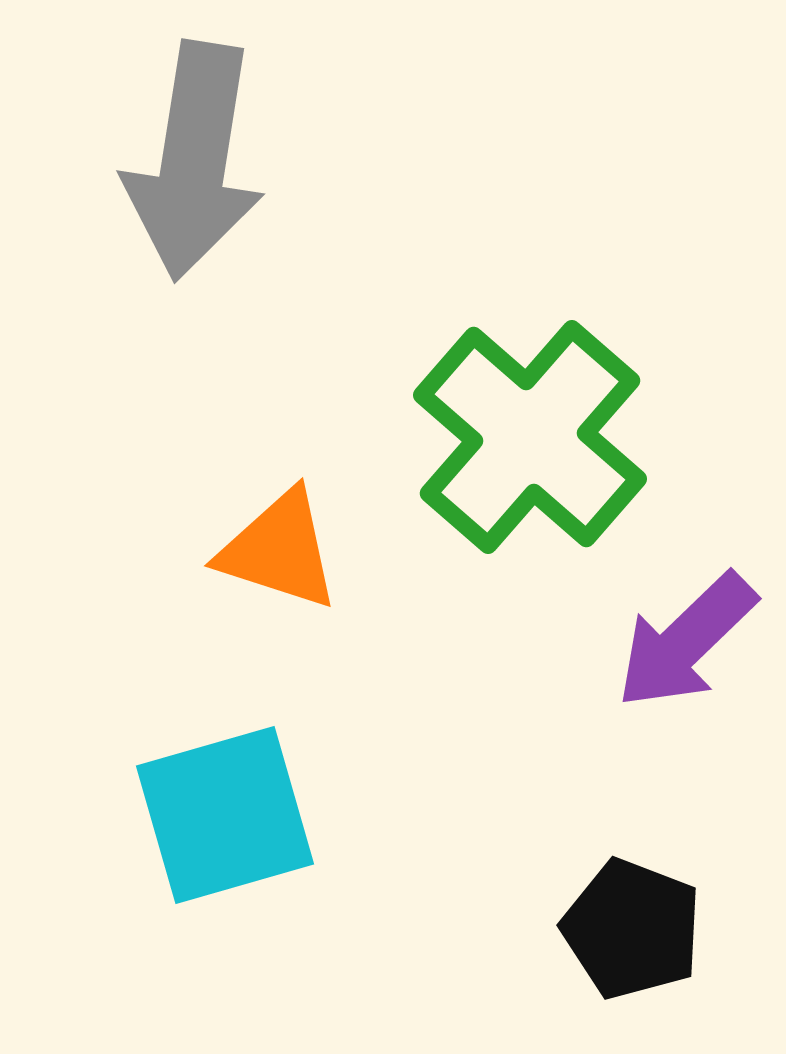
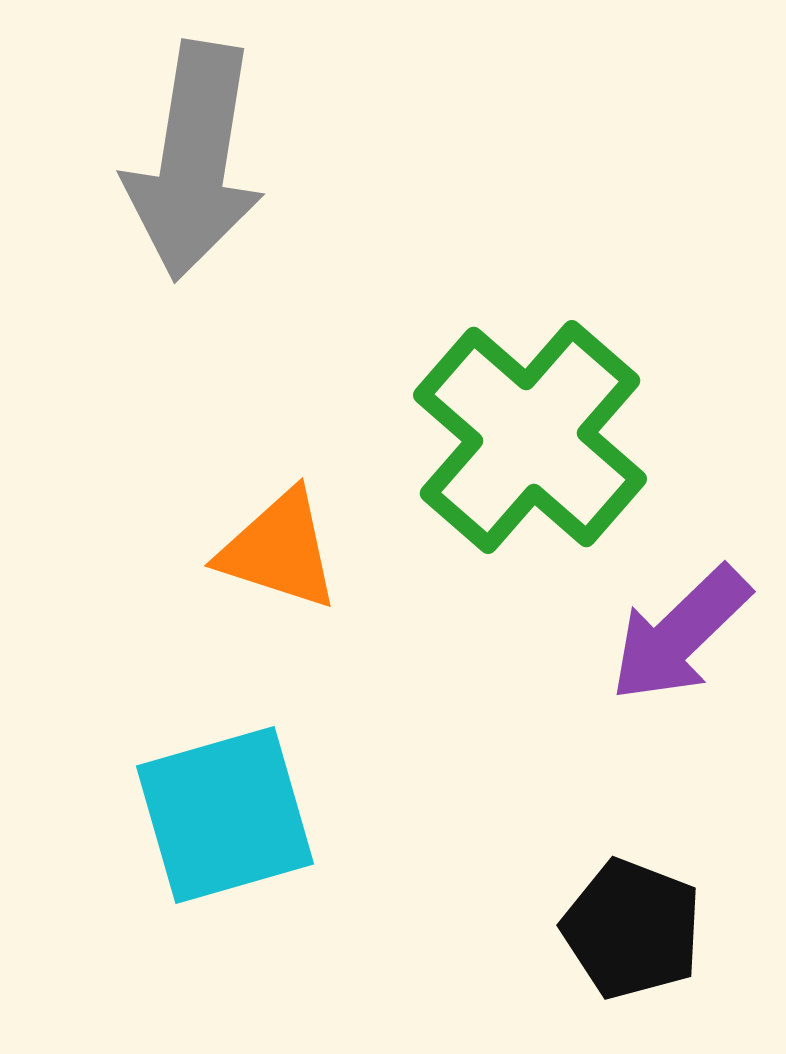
purple arrow: moved 6 px left, 7 px up
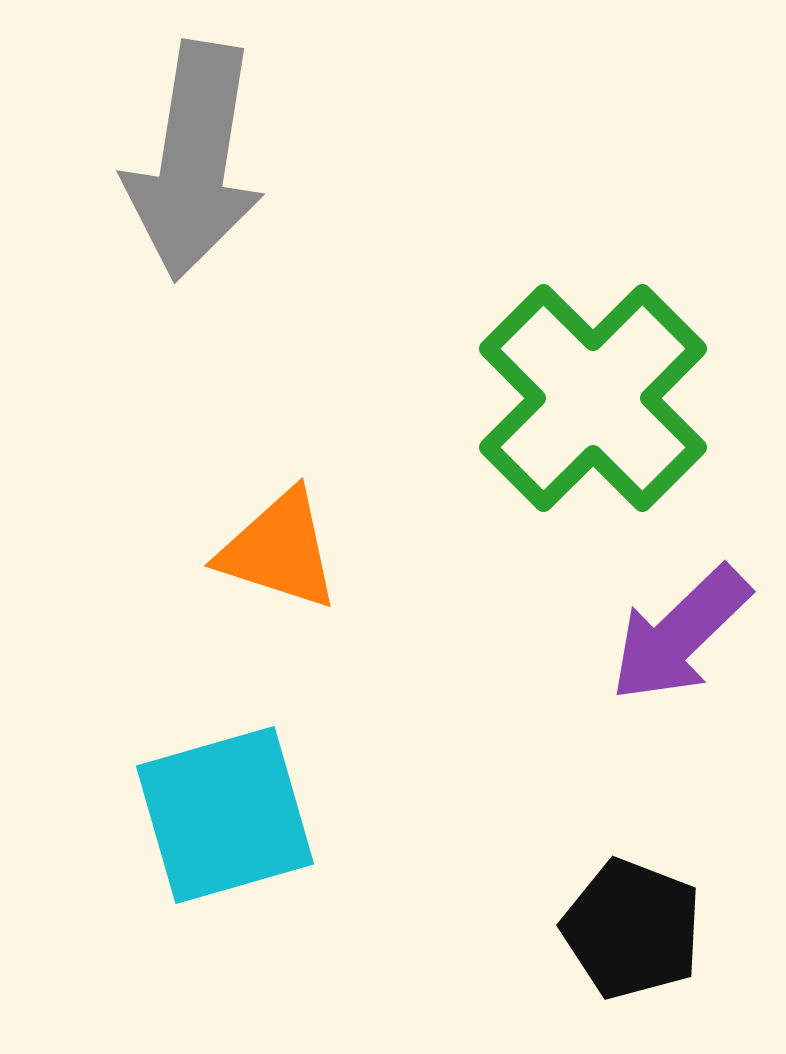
green cross: moved 63 px right, 39 px up; rotated 4 degrees clockwise
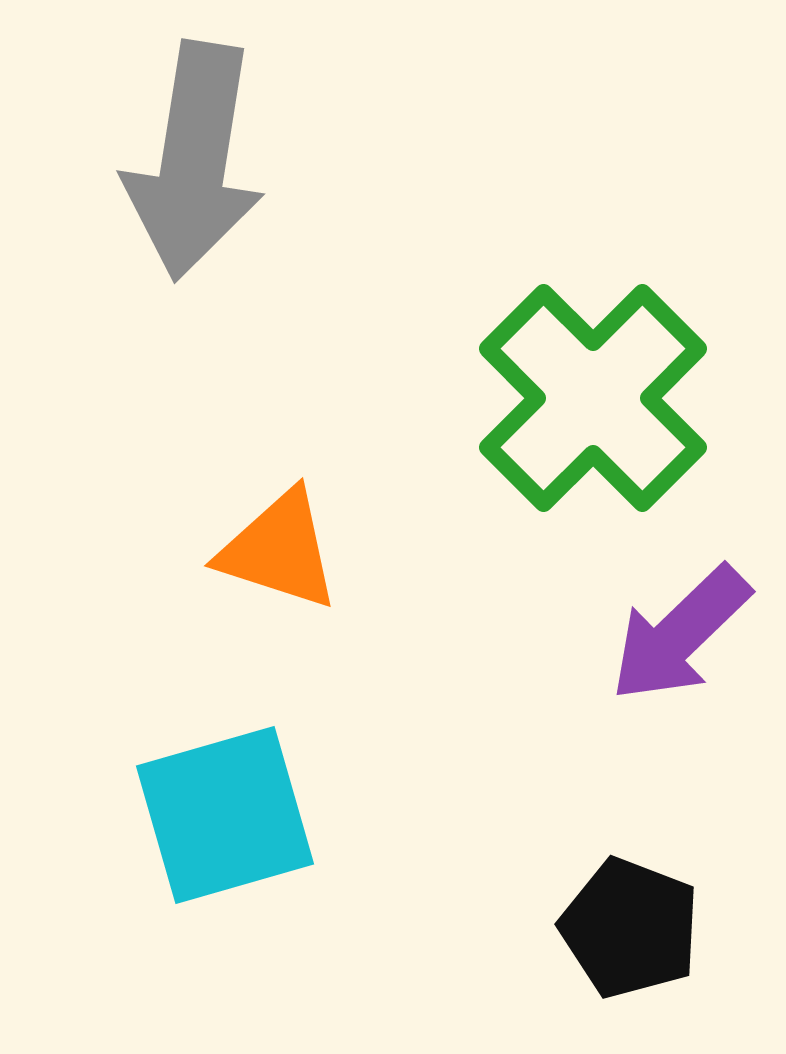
black pentagon: moved 2 px left, 1 px up
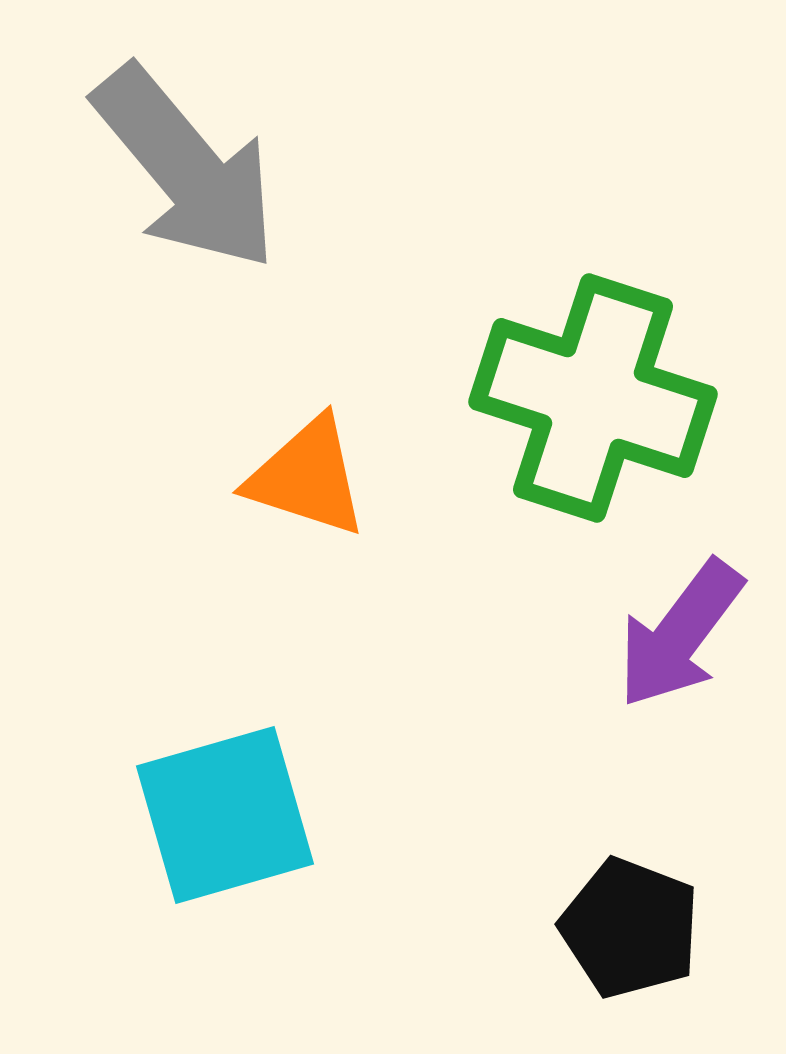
gray arrow: moved 8 px left, 7 px down; rotated 49 degrees counterclockwise
green cross: rotated 27 degrees counterclockwise
orange triangle: moved 28 px right, 73 px up
purple arrow: rotated 9 degrees counterclockwise
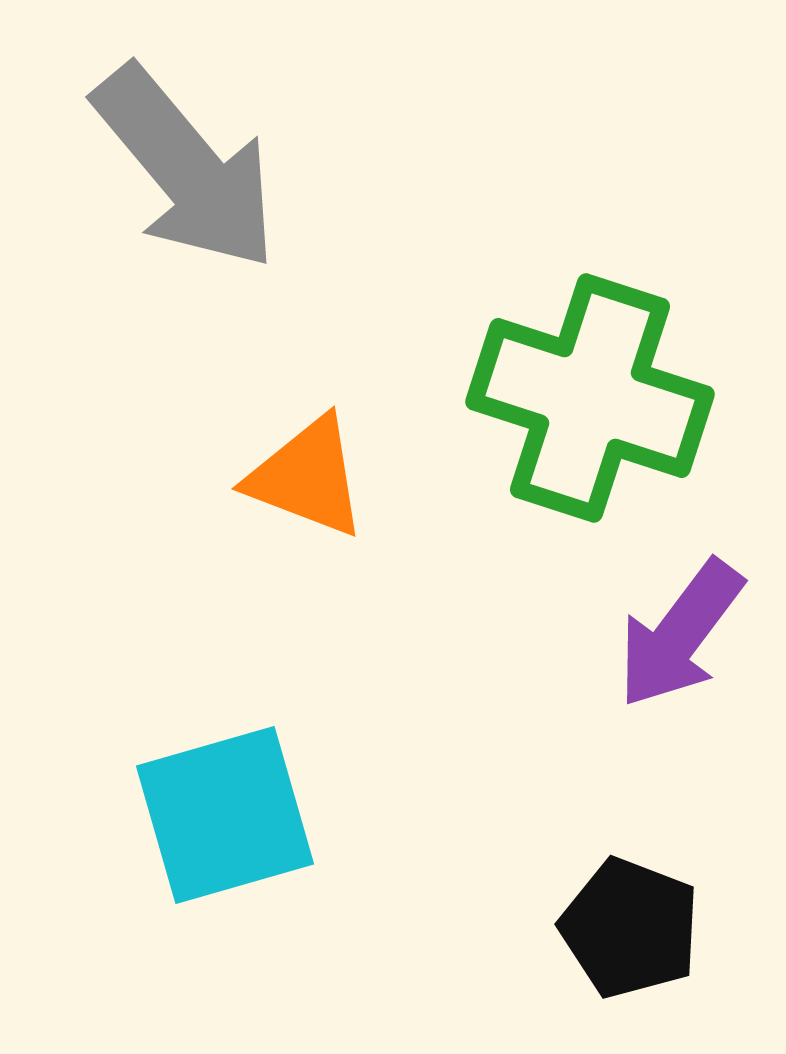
green cross: moved 3 px left
orange triangle: rotated 3 degrees clockwise
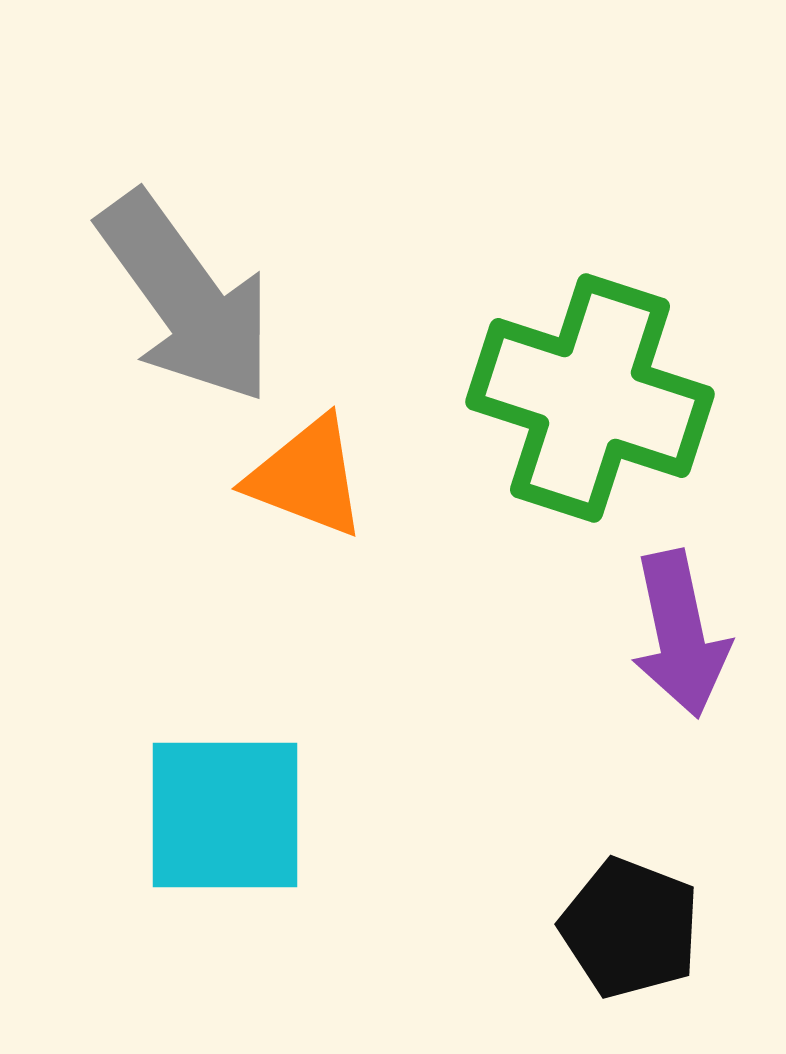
gray arrow: moved 130 px down; rotated 4 degrees clockwise
purple arrow: rotated 49 degrees counterclockwise
cyan square: rotated 16 degrees clockwise
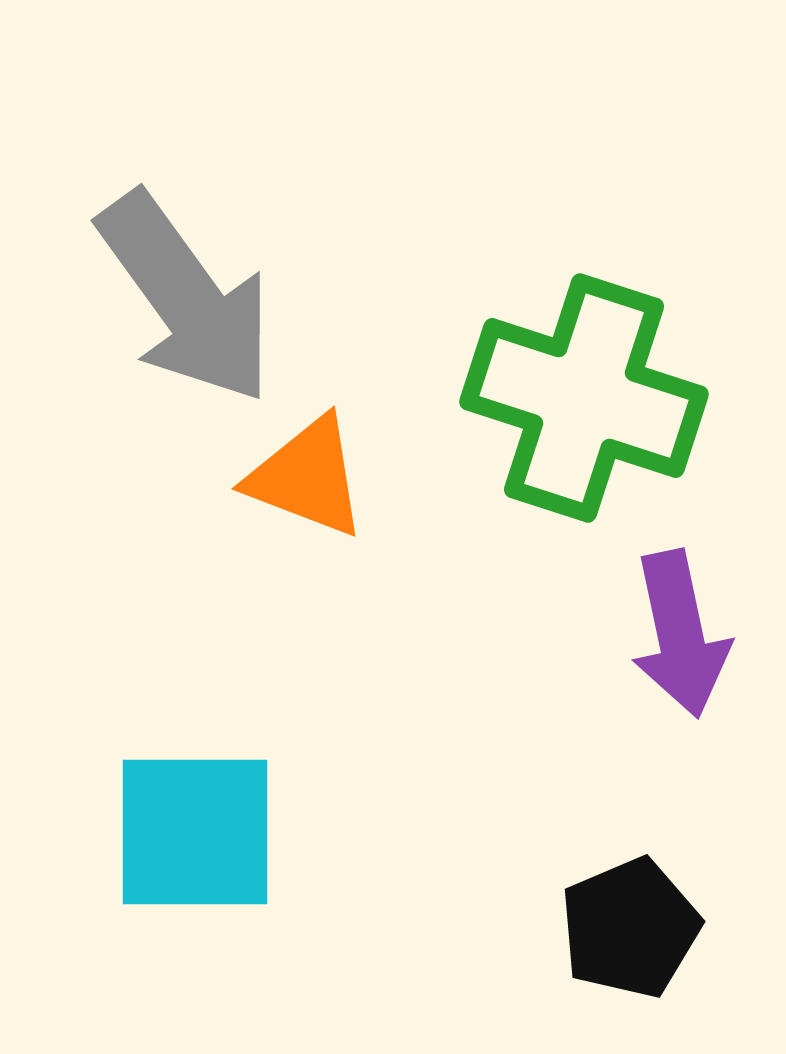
green cross: moved 6 px left
cyan square: moved 30 px left, 17 px down
black pentagon: rotated 28 degrees clockwise
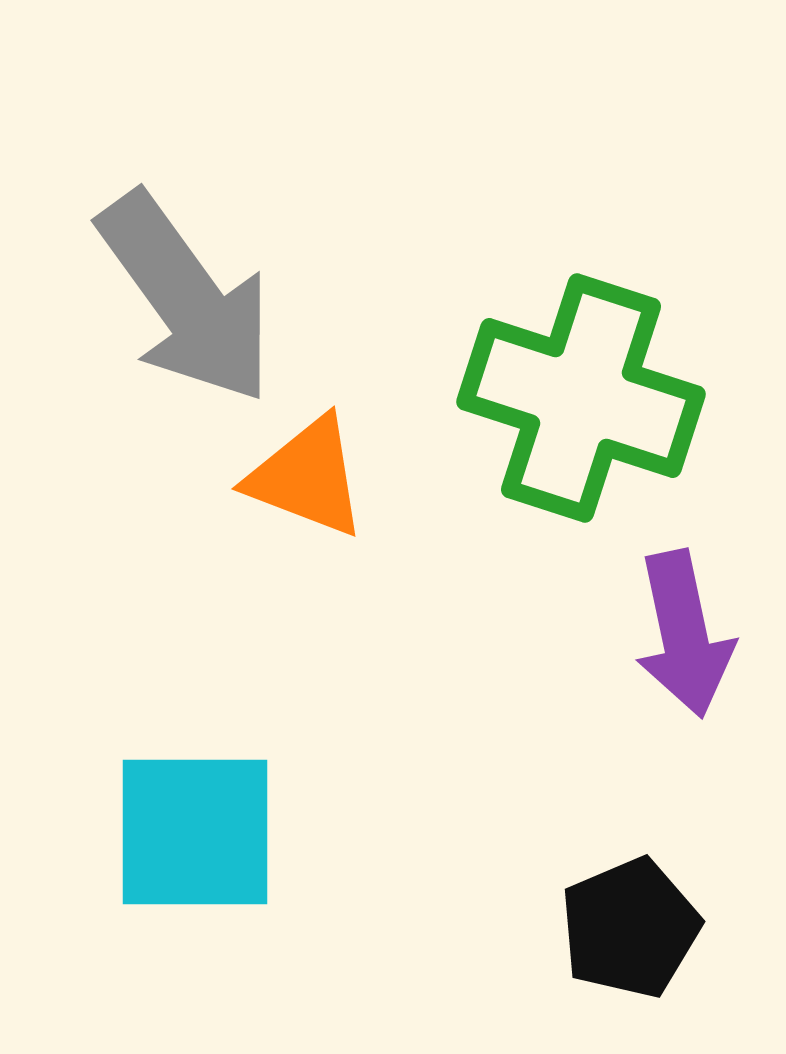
green cross: moved 3 px left
purple arrow: moved 4 px right
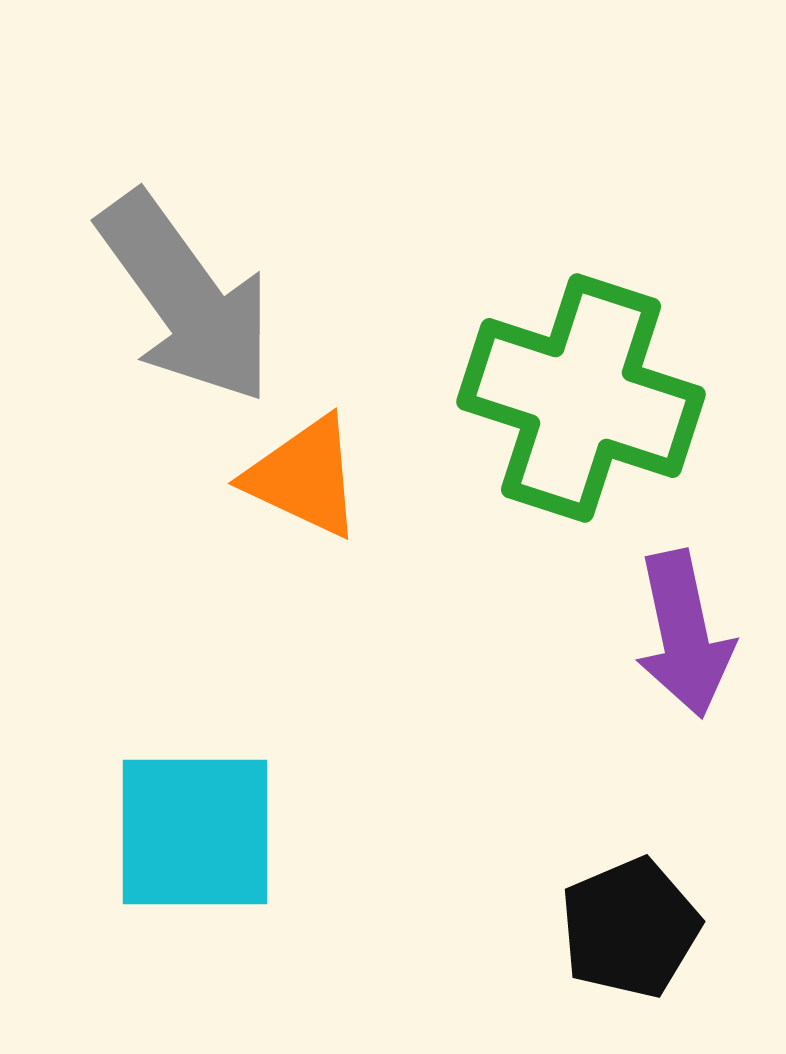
orange triangle: moved 3 px left; rotated 4 degrees clockwise
